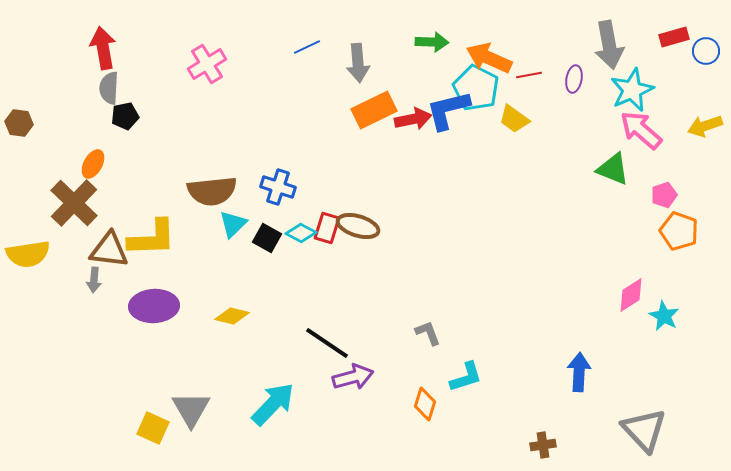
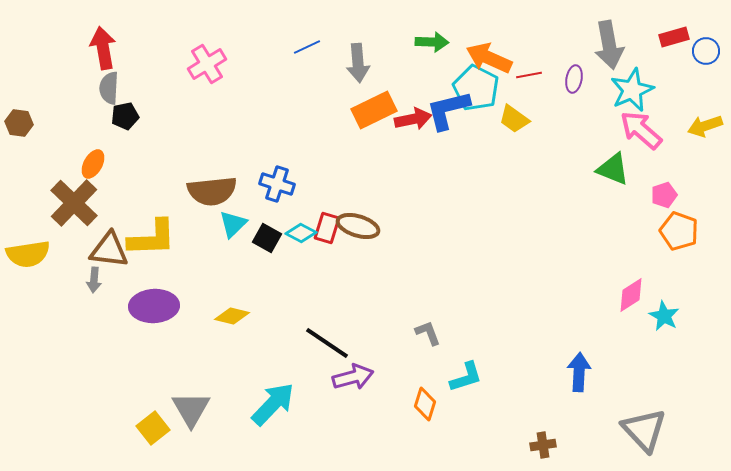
blue cross at (278, 187): moved 1 px left, 3 px up
yellow square at (153, 428): rotated 28 degrees clockwise
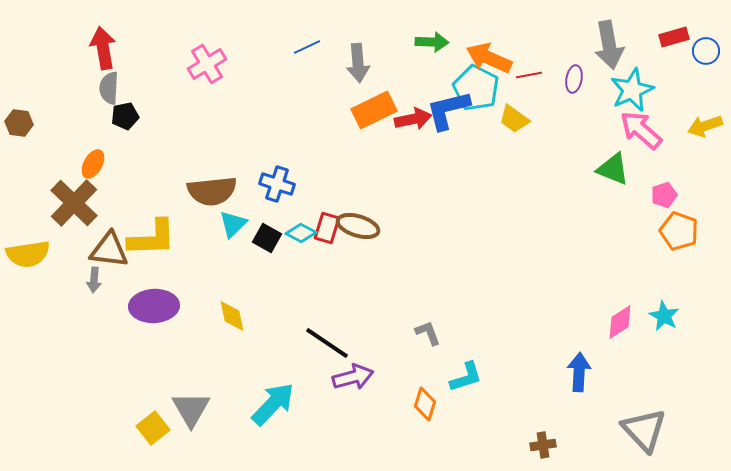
pink diamond at (631, 295): moved 11 px left, 27 px down
yellow diamond at (232, 316): rotated 64 degrees clockwise
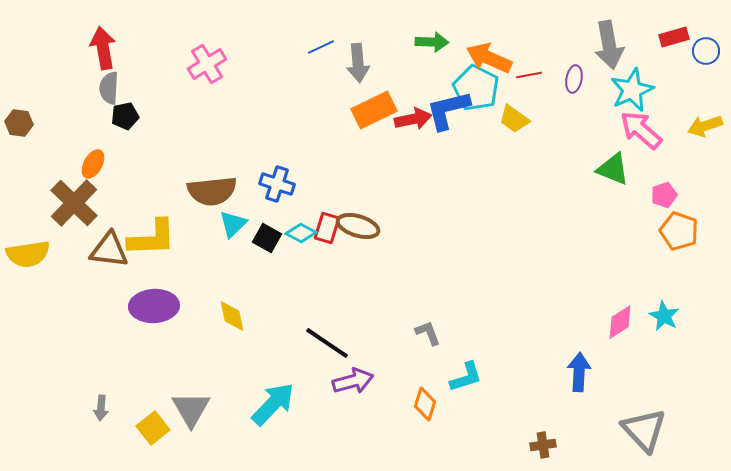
blue line at (307, 47): moved 14 px right
gray arrow at (94, 280): moved 7 px right, 128 px down
purple arrow at (353, 377): moved 4 px down
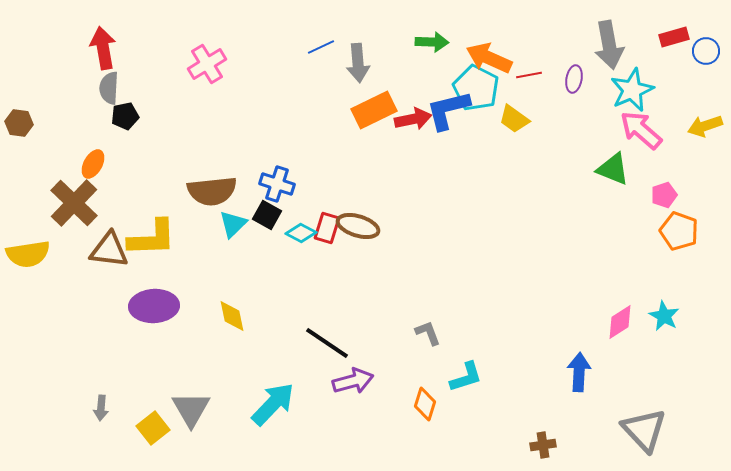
black square at (267, 238): moved 23 px up
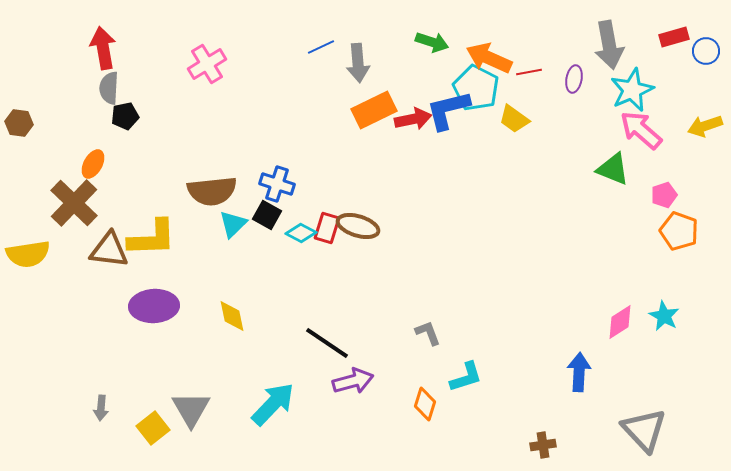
green arrow at (432, 42): rotated 16 degrees clockwise
red line at (529, 75): moved 3 px up
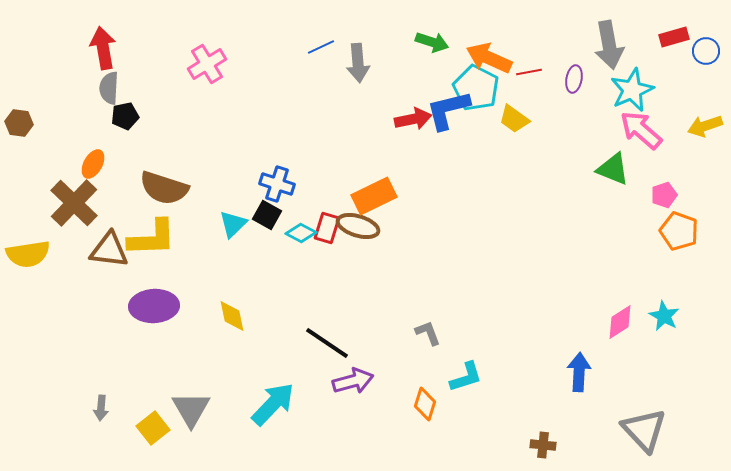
orange rectangle at (374, 110): moved 86 px down
brown semicircle at (212, 191): moved 48 px left, 3 px up; rotated 24 degrees clockwise
brown cross at (543, 445): rotated 15 degrees clockwise
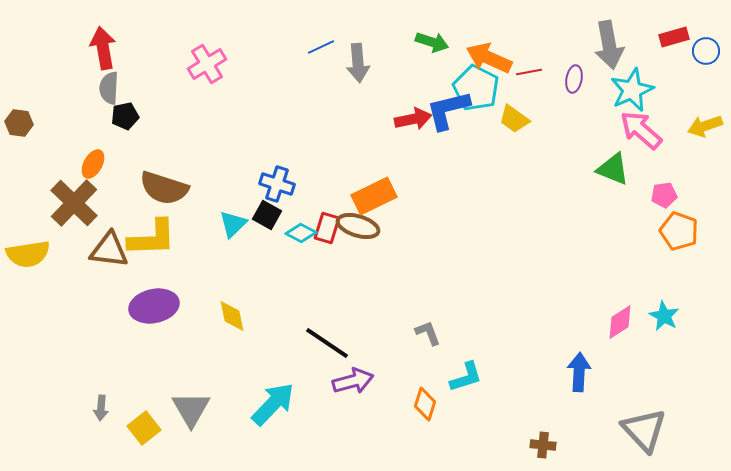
pink pentagon at (664, 195): rotated 10 degrees clockwise
purple ellipse at (154, 306): rotated 9 degrees counterclockwise
yellow square at (153, 428): moved 9 px left
